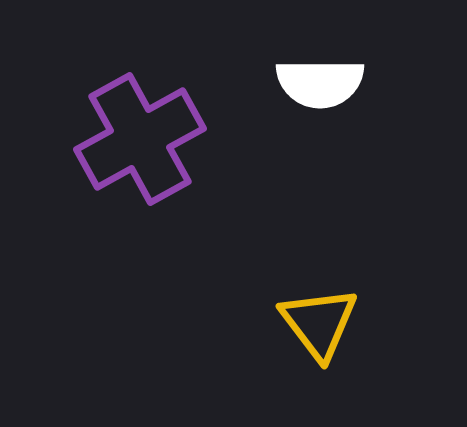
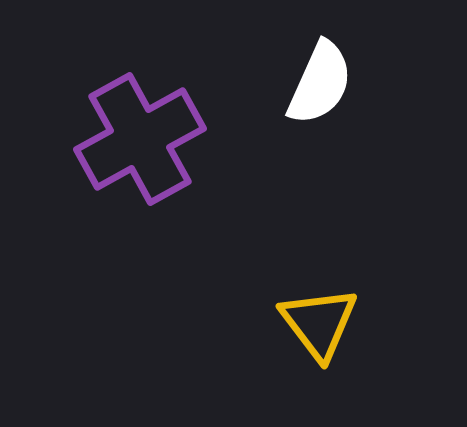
white semicircle: rotated 66 degrees counterclockwise
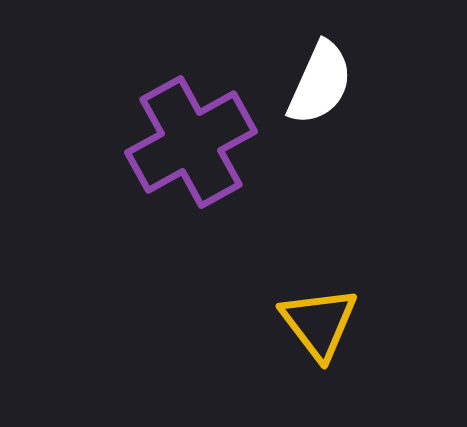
purple cross: moved 51 px right, 3 px down
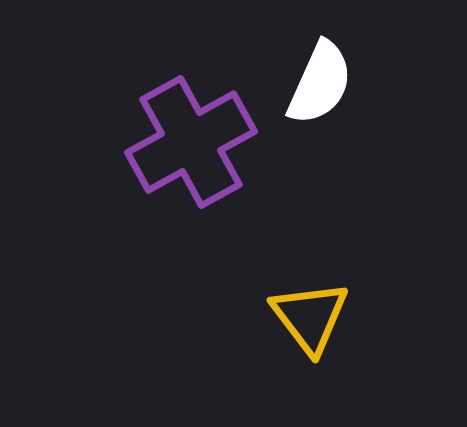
yellow triangle: moved 9 px left, 6 px up
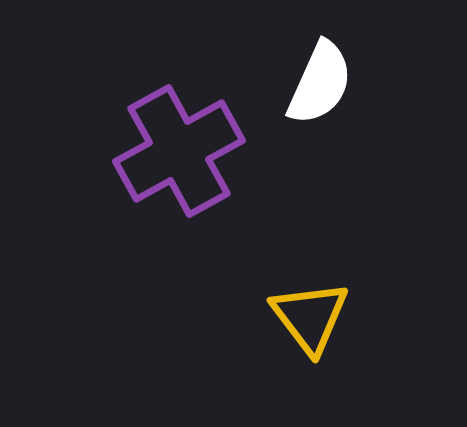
purple cross: moved 12 px left, 9 px down
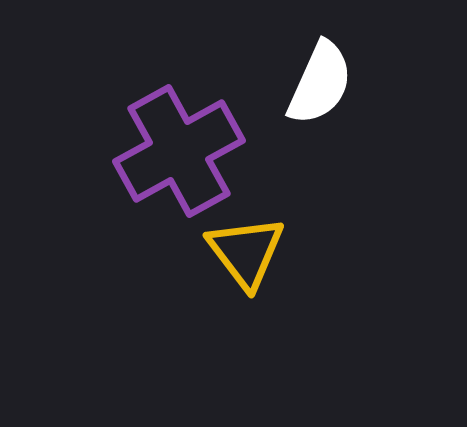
yellow triangle: moved 64 px left, 65 px up
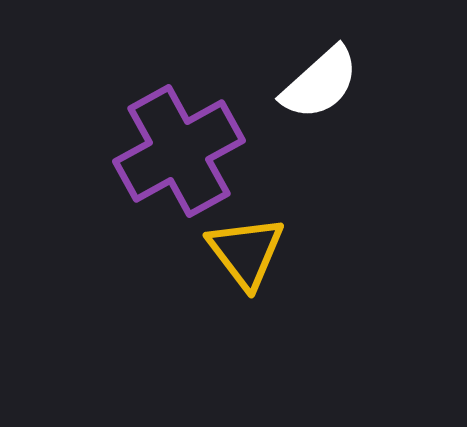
white semicircle: rotated 24 degrees clockwise
